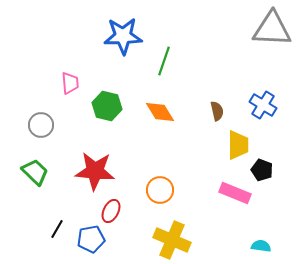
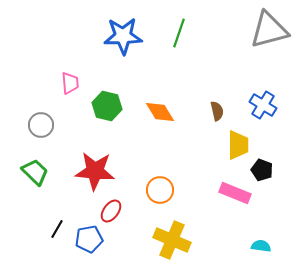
gray triangle: moved 3 px left, 1 px down; rotated 18 degrees counterclockwise
green line: moved 15 px right, 28 px up
red ellipse: rotated 10 degrees clockwise
blue pentagon: moved 2 px left
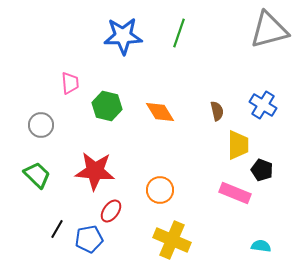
green trapezoid: moved 2 px right, 3 px down
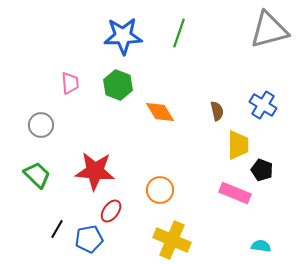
green hexagon: moved 11 px right, 21 px up; rotated 8 degrees clockwise
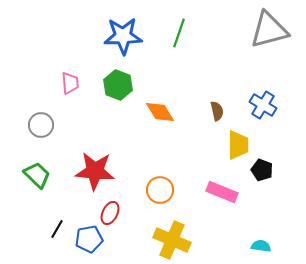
pink rectangle: moved 13 px left, 1 px up
red ellipse: moved 1 px left, 2 px down; rotated 10 degrees counterclockwise
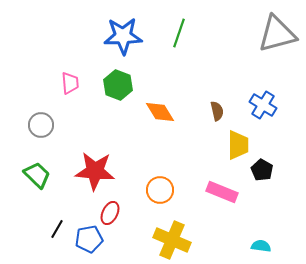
gray triangle: moved 8 px right, 4 px down
black pentagon: rotated 10 degrees clockwise
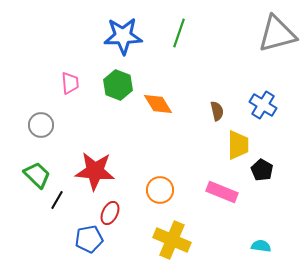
orange diamond: moved 2 px left, 8 px up
black line: moved 29 px up
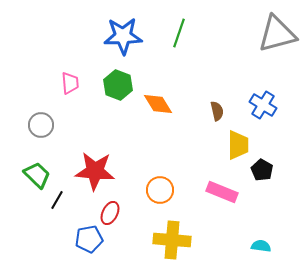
yellow cross: rotated 18 degrees counterclockwise
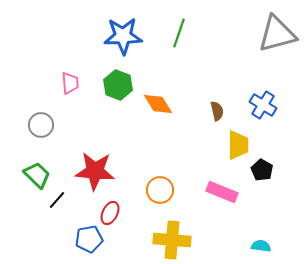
black line: rotated 12 degrees clockwise
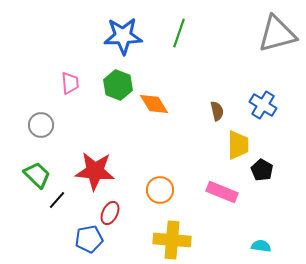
orange diamond: moved 4 px left
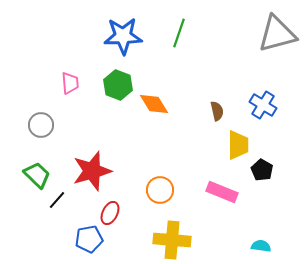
red star: moved 3 px left; rotated 21 degrees counterclockwise
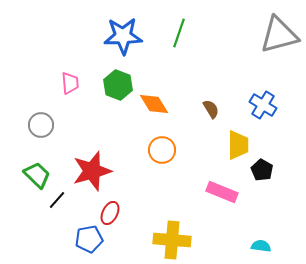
gray triangle: moved 2 px right, 1 px down
brown semicircle: moved 6 px left, 2 px up; rotated 18 degrees counterclockwise
orange circle: moved 2 px right, 40 px up
